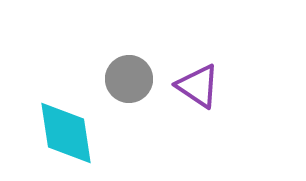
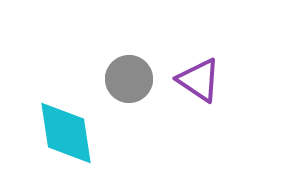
purple triangle: moved 1 px right, 6 px up
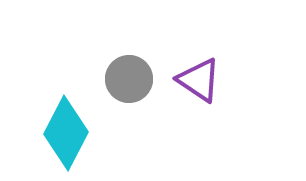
cyan diamond: rotated 36 degrees clockwise
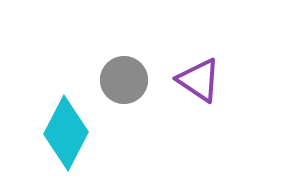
gray circle: moved 5 px left, 1 px down
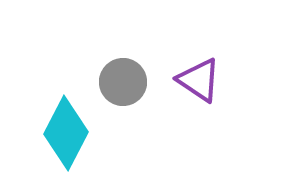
gray circle: moved 1 px left, 2 px down
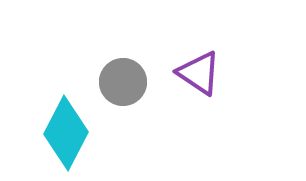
purple triangle: moved 7 px up
